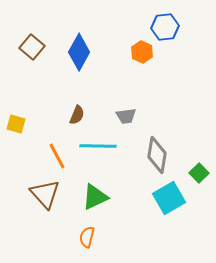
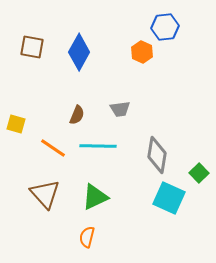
brown square: rotated 30 degrees counterclockwise
gray trapezoid: moved 6 px left, 7 px up
orange line: moved 4 px left, 8 px up; rotated 28 degrees counterclockwise
cyan square: rotated 36 degrees counterclockwise
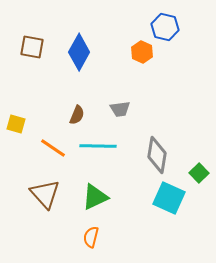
blue hexagon: rotated 20 degrees clockwise
orange semicircle: moved 4 px right
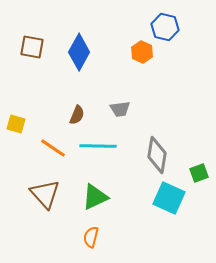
green square: rotated 24 degrees clockwise
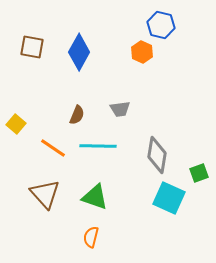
blue hexagon: moved 4 px left, 2 px up
yellow square: rotated 24 degrees clockwise
green triangle: rotated 44 degrees clockwise
